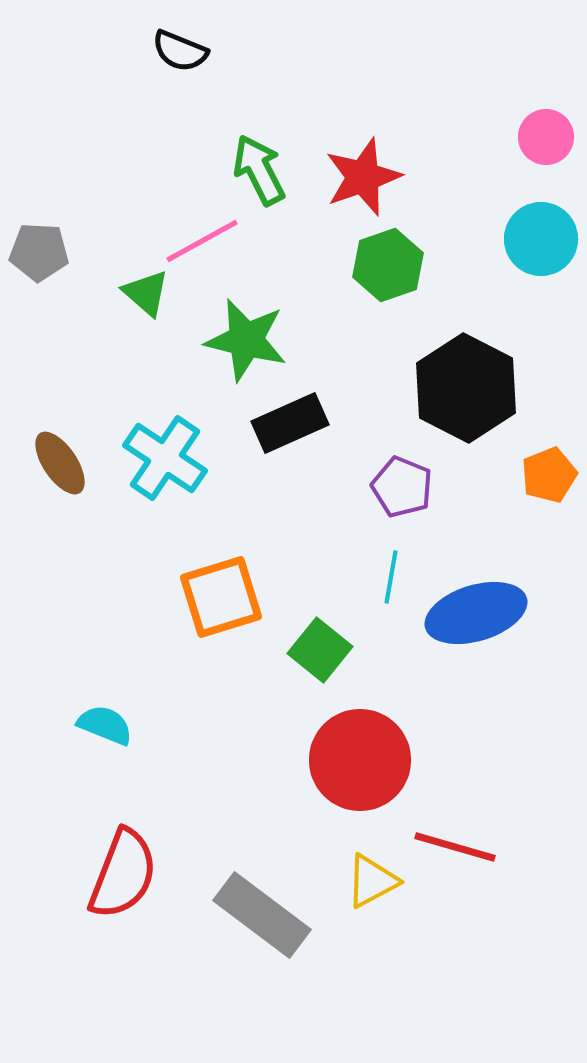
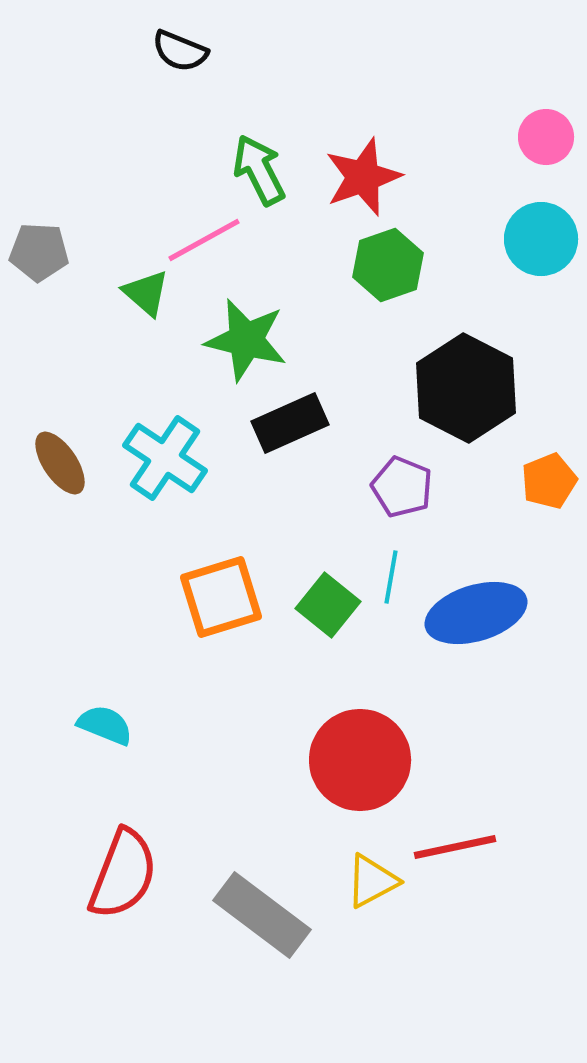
pink line: moved 2 px right, 1 px up
orange pentagon: moved 6 px down
green square: moved 8 px right, 45 px up
red line: rotated 28 degrees counterclockwise
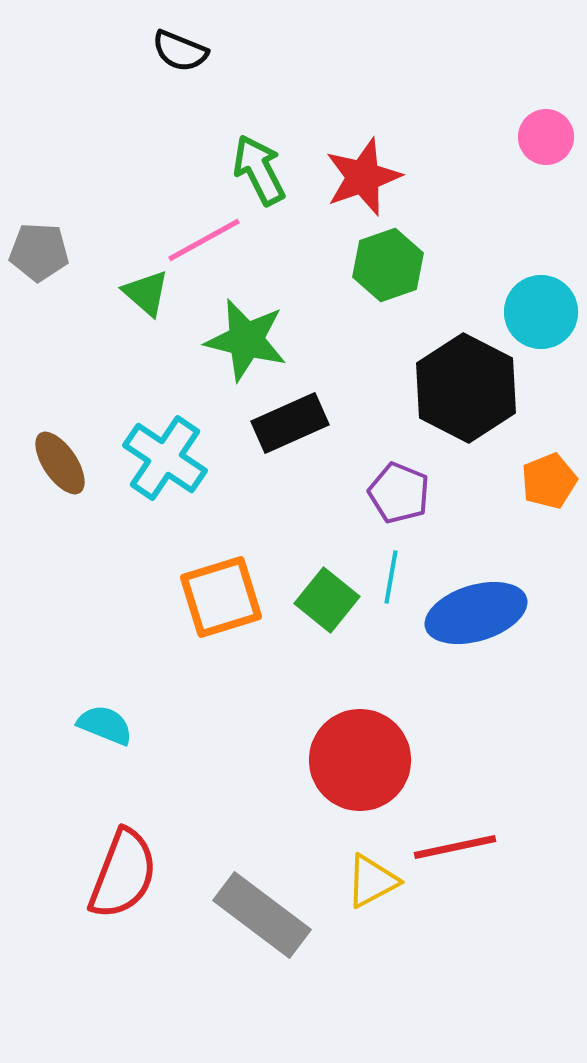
cyan circle: moved 73 px down
purple pentagon: moved 3 px left, 6 px down
green square: moved 1 px left, 5 px up
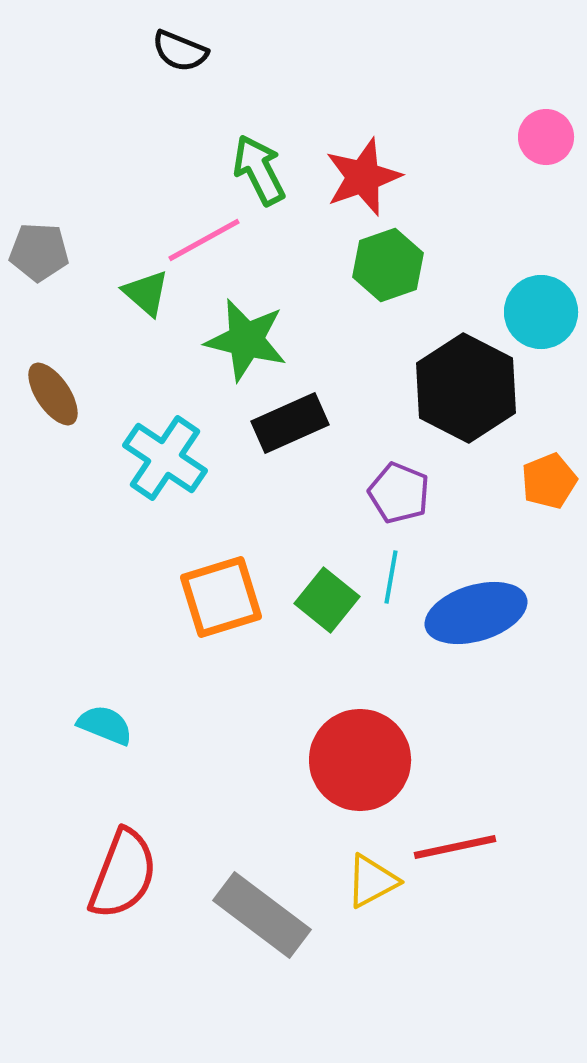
brown ellipse: moved 7 px left, 69 px up
